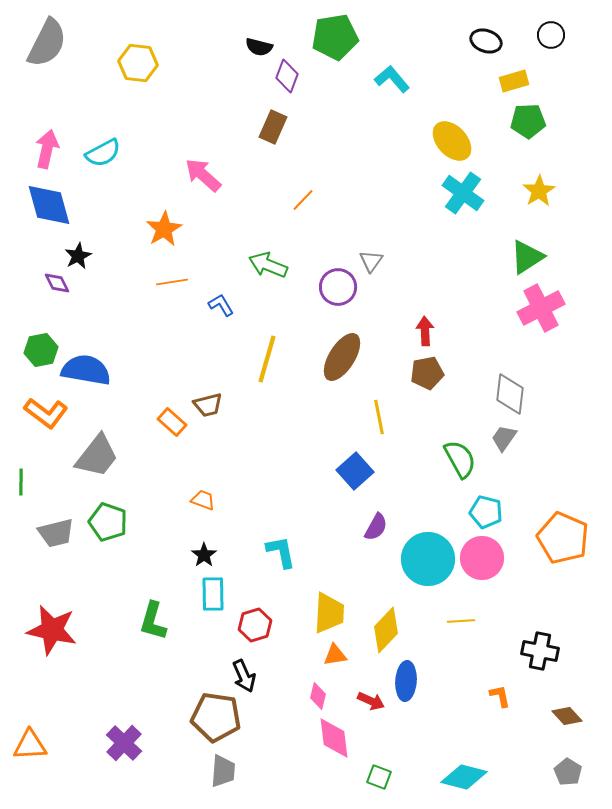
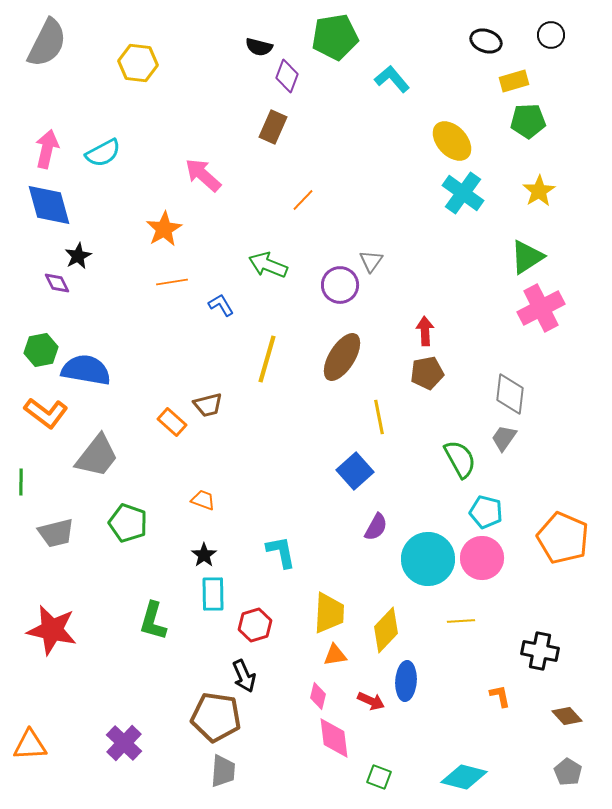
purple circle at (338, 287): moved 2 px right, 2 px up
green pentagon at (108, 522): moved 20 px right, 1 px down
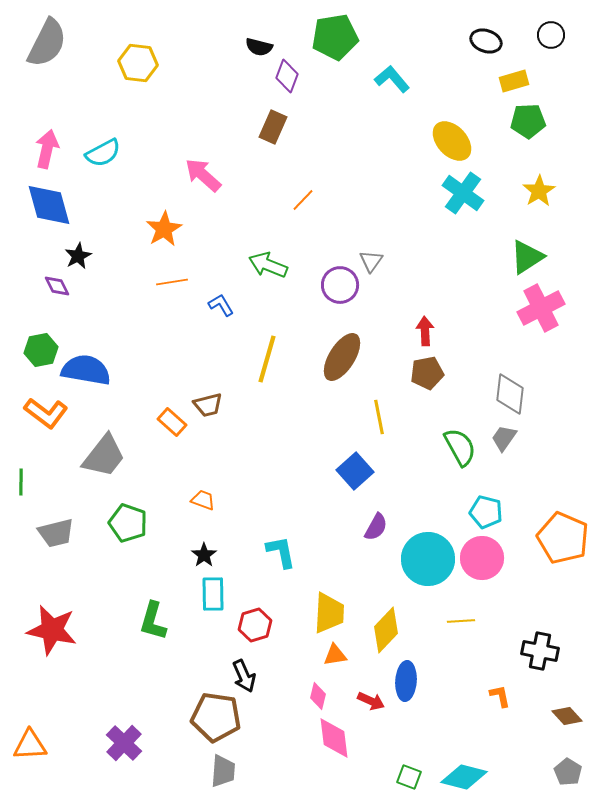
purple diamond at (57, 283): moved 3 px down
gray trapezoid at (97, 456): moved 7 px right
green semicircle at (460, 459): moved 12 px up
green square at (379, 777): moved 30 px right
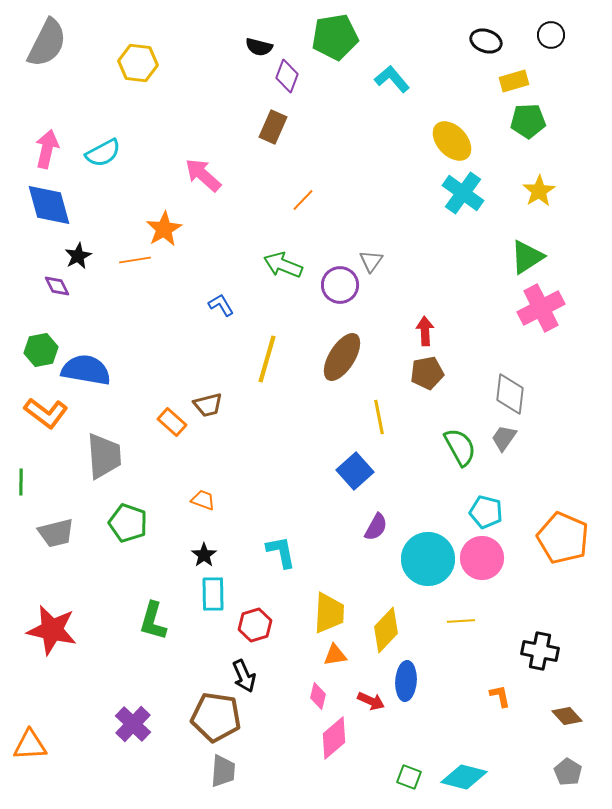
green arrow at (268, 265): moved 15 px right
orange line at (172, 282): moved 37 px left, 22 px up
gray trapezoid at (104, 456): rotated 42 degrees counterclockwise
pink diamond at (334, 738): rotated 57 degrees clockwise
purple cross at (124, 743): moved 9 px right, 19 px up
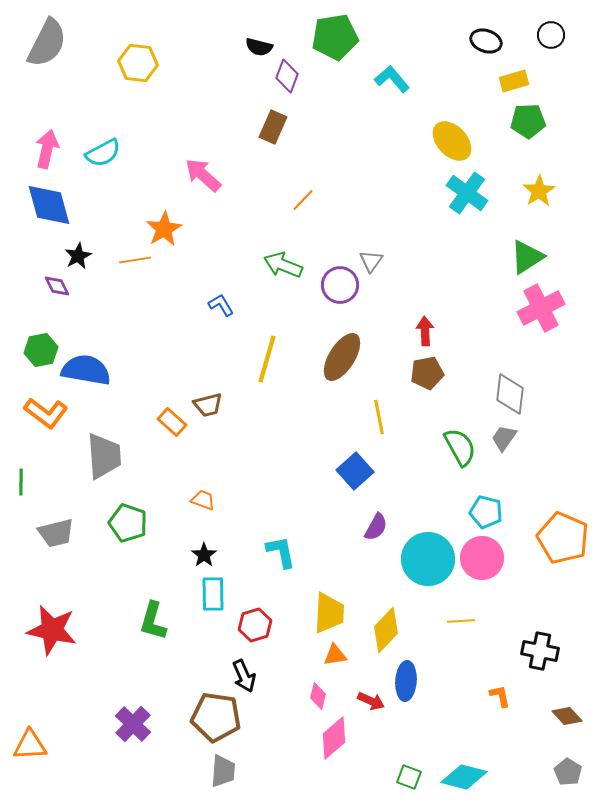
cyan cross at (463, 193): moved 4 px right
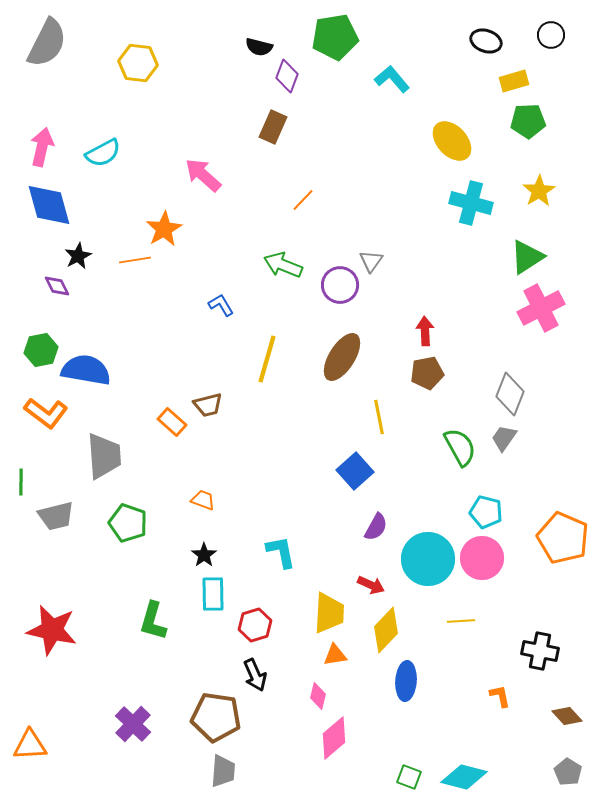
pink arrow at (47, 149): moved 5 px left, 2 px up
cyan cross at (467, 193): moved 4 px right, 10 px down; rotated 21 degrees counterclockwise
gray diamond at (510, 394): rotated 15 degrees clockwise
gray trapezoid at (56, 533): moved 17 px up
black arrow at (244, 676): moved 11 px right, 1 px up
red arrow at (371, 701): moved 116 px up
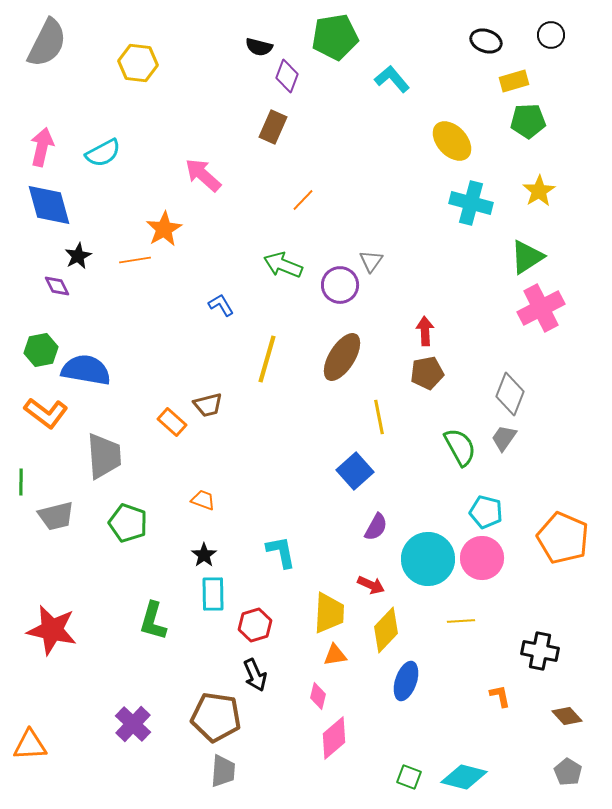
blue ellipse at (406, 681): rotated 15 degrees clockwise
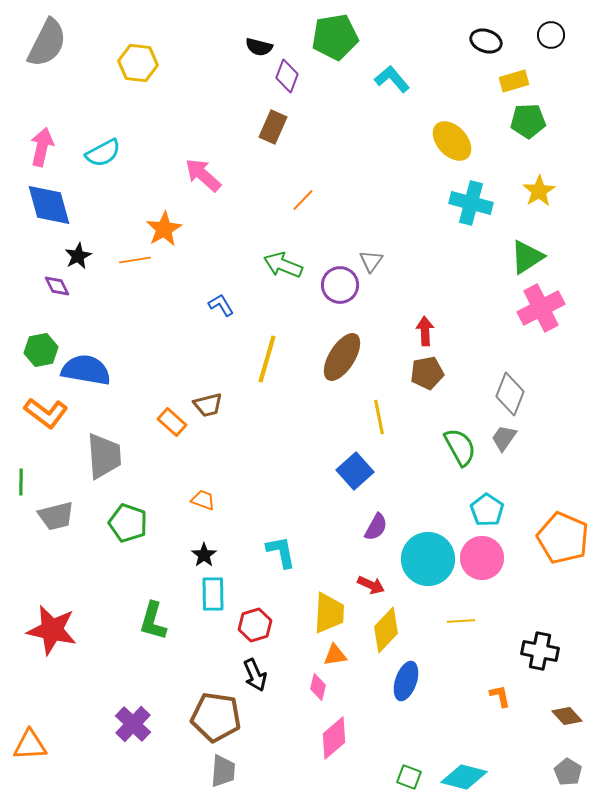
cyan pentagon at (486, 512): moved 1 px right, 2 px up; rotated 20 degrees clockwise
pink diamond at (318, 696): moved 9 px up
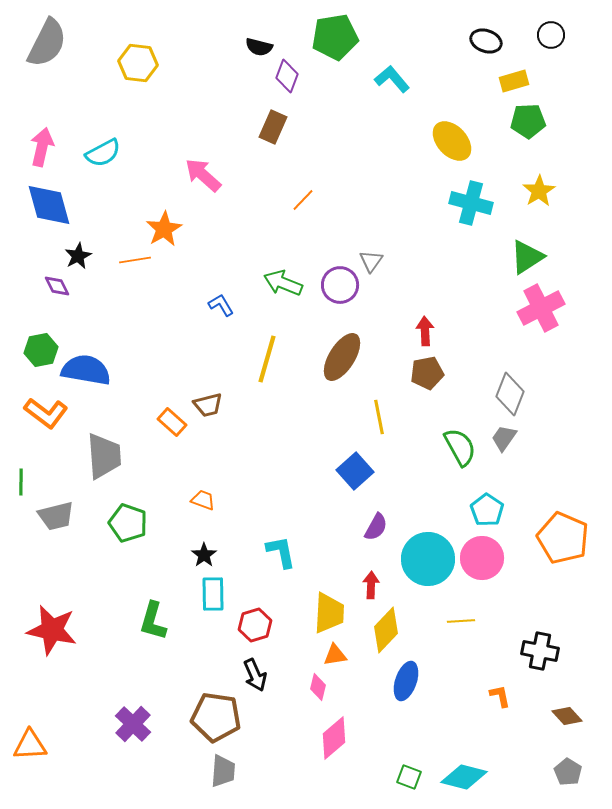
green arrow at (283, 265): moved 18 px down
red arrow at (371, 585): rotated 112 degrees counterclockwise
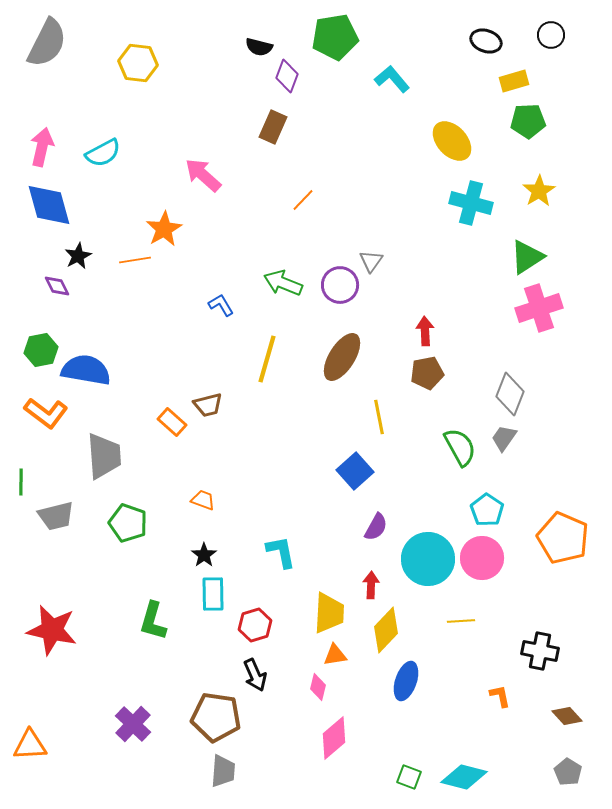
pink cross at (541, 308): moved 2 px left; rotated 9 degrees clockwise
